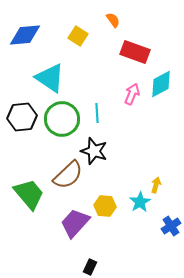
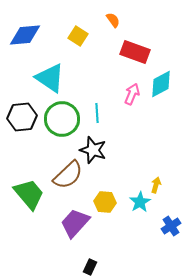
black star: moved 1 px left, 1 px up
yellow hexagon: moved 4 px up
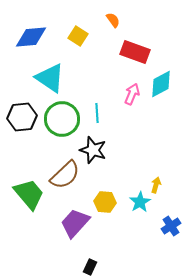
blue diamond: moved 6 px right, 2 px down
brown semicircle: moved 3 px left
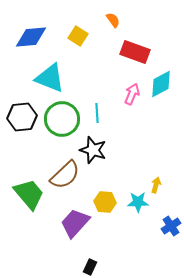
cyan triangle: rotated 12 degrees counterclockwise
cyan star: moved 2 px left; rotated 30 degrees clockwise
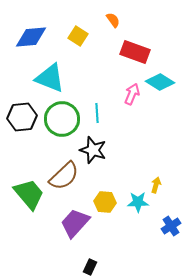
cyan diamond: moved 1 px left, 2 px up; rotated 60 degrees clockwise
brown semicircle: moved 1 px left, 1 px down
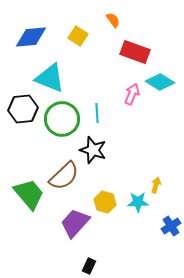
black hexagon: moved 1 px right, 8 px up
yellow hexagon: rotated 10 degrees clockwise
black rectangle: moved 1 px left, 1 px up
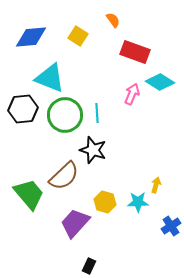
green circle: moved 3 px right, 4 px up
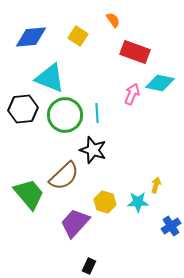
cyan diamond: moved 1 px down; rotated 20 degrees counterclockwise
